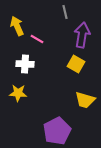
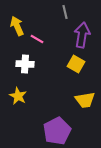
yellow star: moved 3 px down; rotated 24 degrees clockwise
yellow trapezoid: rotated 25 degrees counterclockwise
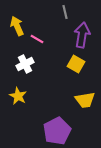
white cross: rotated 30 degrees counterclockwise
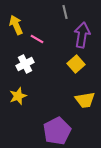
yellow arrow: moved 1 px left, 1 px up
yellow square: rotated 18 degrees clockwise
yellow star: rotated 24 degrees clockwise
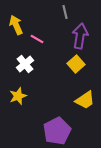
purple arrow: moved 2 px left, 1 px down
white cross: rotated 12 degrees counterclockwise
yellow trapezoid: rotated 25 degrees counterclockwise
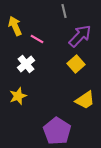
gray line: moved 1 px left, 1 px up
yellow arrow: moved 1 px left, 1 px down
purple arrow: rotated 35 degrees clockwise
white cross: moved 1 px right
purple pentagon: rotated 12 degrees counterclockwise
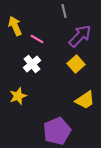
white cross: moved 6 px right
purple pentagon: rotated 16 degrees clockwise
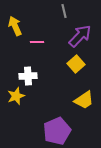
pink line: moved 3 px down; rotated 32 degrees counterclockwise
white cross: moved 4 px left, 12 px down; rotated 36 degrees clockwise
yellow star: moved 2 px left
yellow trapezoid: moved 1 px left
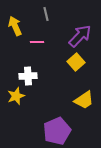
gray line: moved 18 px left, 3 px down
yellow square: moved 2 px up
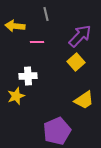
yellow arrow: rotated 60 degrees counterclockwise
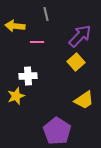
purple pentagon: rotated 16 degrees counterclockwise
